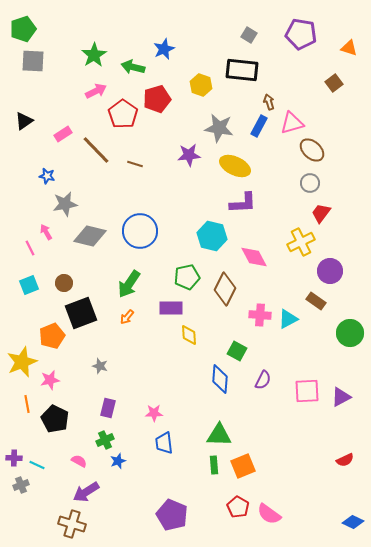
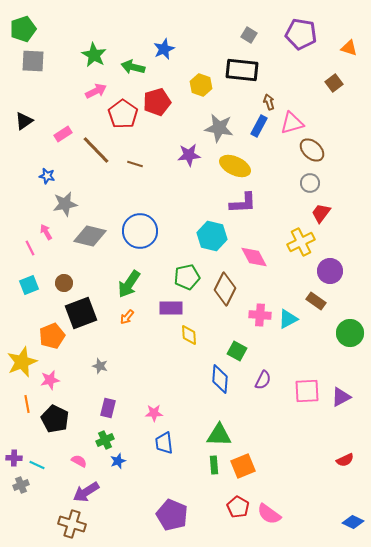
green star at (94, 55): rotated 10 degrees counterclockwise
red pentagon at (157, 99): moved 3 px down
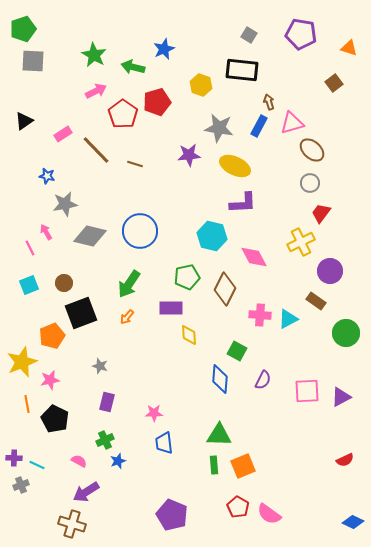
green circle at (350, 333): moved 4 px left
purple rectangle at (108, 408): moved 1 px left, 6 px up
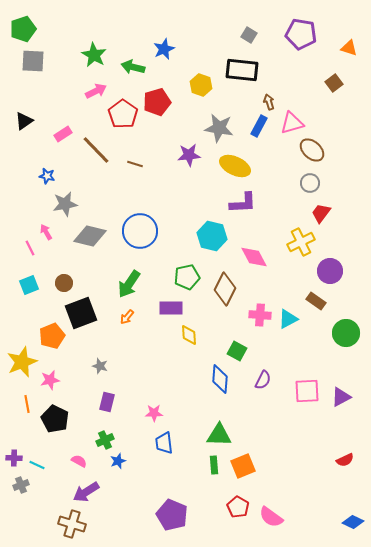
pink semicircle at (269, 514): moved 2 px right, 3 px down
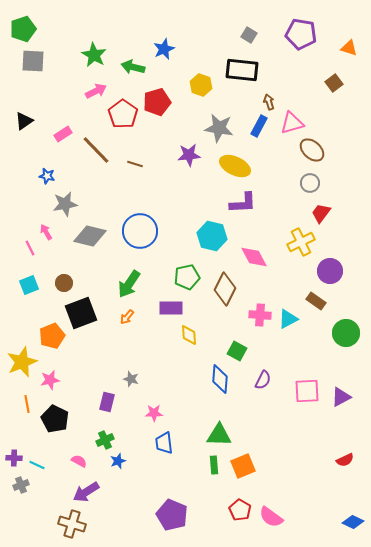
gray star at (100, 366): moved 31 px right, 13 px down
red pentagon at (238, 507): moved 2 px right, 3 px down
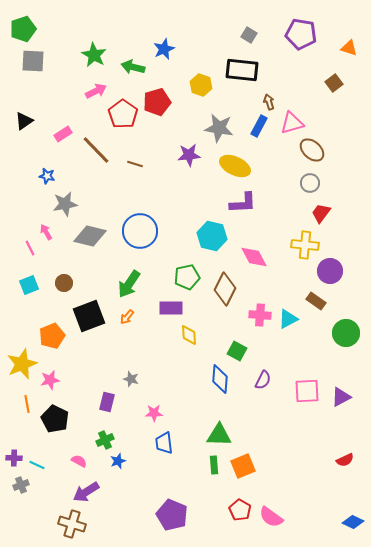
yellow cross at (301, 242): moved 4 px right, 3 px down; rotated 32 degrees clockwise
black square at (81, 313): moved 8 px right, 3 px down
yellow star at (22, 362): moved 2 px down
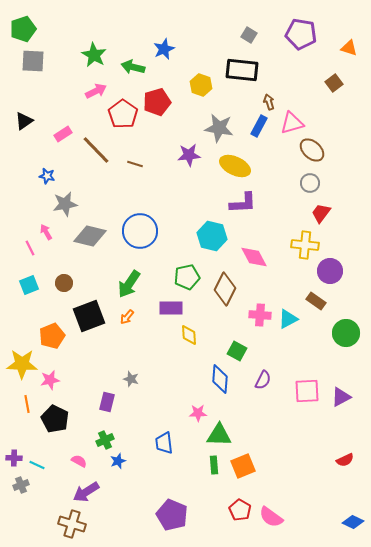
yellow star at (22, 364): rotated 24 degrees clockwise
pink star at (154, 413): moved 44 px right
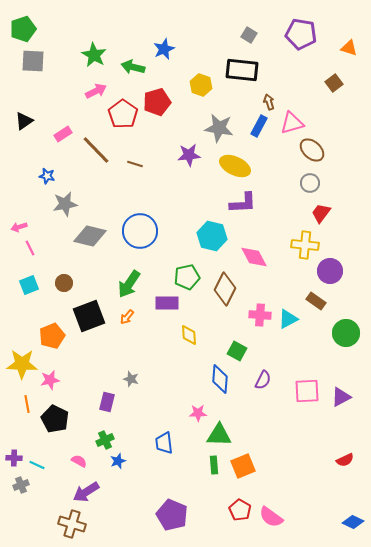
pink arrow at (46, 232): moved 27 px left, 5 px up; rotated 77 degrees counterclockwise
purple rectangle at (171, 308): moved 4 px left, 5 px up
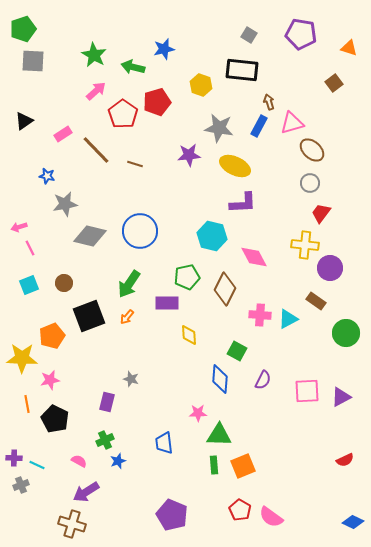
blue star at (164, 49): rotated 10 degrees clockwise
pink arrow at (96, 91): rotated 15 degrees counterclockwise
purple circle at (330, 271): moved 3 px up
yellow star at (22, 364): moved 6 px up
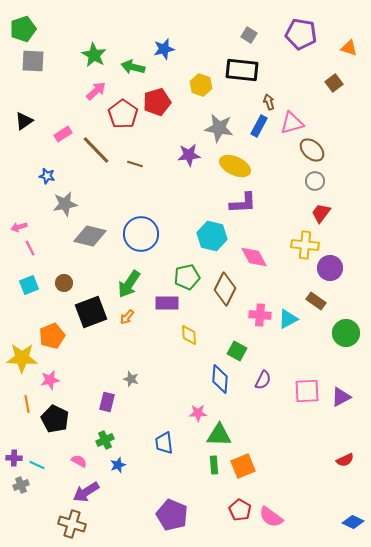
gray circle at (310, 183): moved 5 px right, 2 px up
blue circle at (140, 231): moved 1 px right, 3 px down
black square at (89, 316): moved 2 px right, 4 px up
blue star at (118, 461): moved 4 px down
